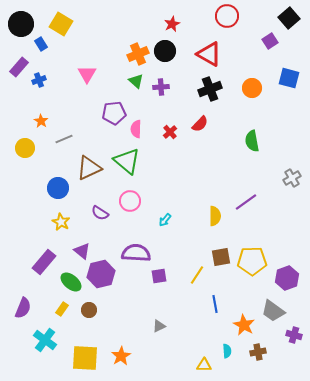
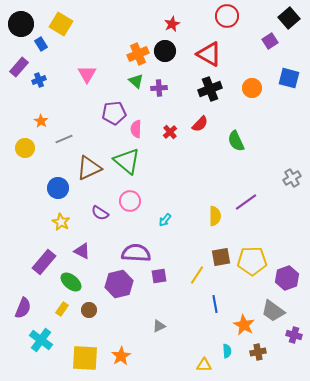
purple cross at (161, 87): moved 2 px left, 1 px down
green semicircle at (252, 141): moved 16 px left; rotated 15 degrees counterclockwise
purple triangle at (82, 251): rotated 12 degrees counterclockwise
purple hexagon at (101, 274): moved 18 px right, 10 px down
cyan cross at (45, 340): moved 4 px left
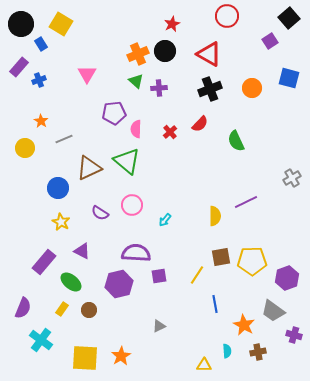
pink circle at (130, 201): moved 2 px right, 4 px down
purple line at (246, 202): rotated 10 degrees clockwise
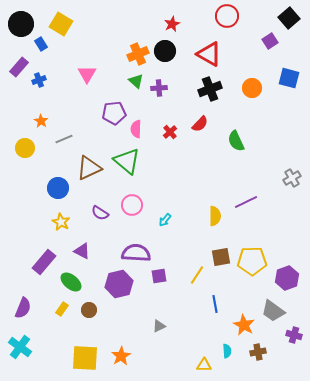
cyan cross at (41, 340): moved 21 px left, 7 px down
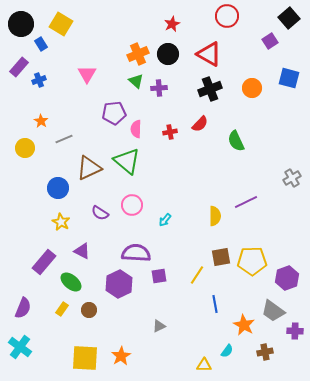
black circle at (165, 51): moved 3 px right, 3 px down
red cross at (170, 132): rotated 32 degrees clockwise
purple hexagon at (119, 284): rotated 12 degrees counterclockwise
purple cross at (294, 335): moved 1 px right, 4 px up; rotated 14 degrees counterclockwise
cyan semicircle at (227, 351): rotated 40 degrees clockwise
brown cross at (258, 352): moved 7 px right
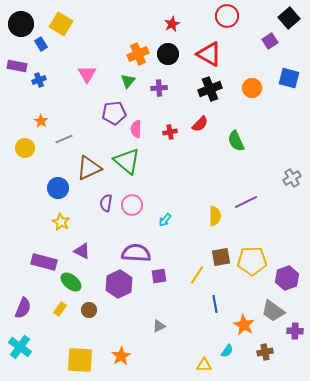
purple rectangle at (19, 67): moved 2 px left, 1 px up; rotated 60 degrees clockwise
green triangle at (136, 81): moved 8 px left; rotated 28 degrees clockwise
purple semicircle at (100, 213): moved 6 px right, 10 px up; rotated 66 degrees clockwise
purple rectangle at (44, 262): rotated 65 degrees clockwise
yellow rectangle at (62, 309): moved 2 px left
yellow square at (85, 358): moved 5 px left, 2 px down
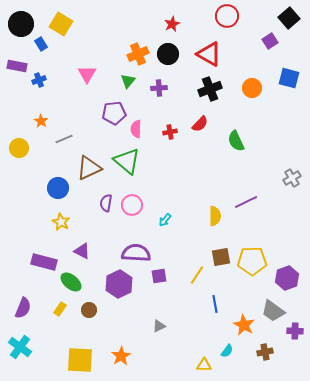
yellow circle at (25, 148): moved 6 px left
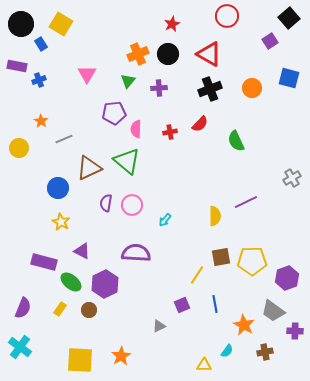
purple square at (159, 276): moved 23 px right, 29 px down; rotated 14 degrees counterclockwise
purple hexagon at (119, 284): moved 14 px left
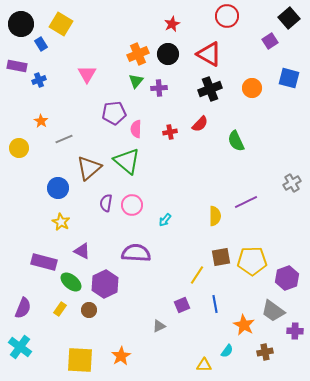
green triangle at (128, 81): moved 8 px right
brown triangle at (89, 168): rotated 16 degrees counterclockwise
gray cross at (292, 178): moved 5 px down
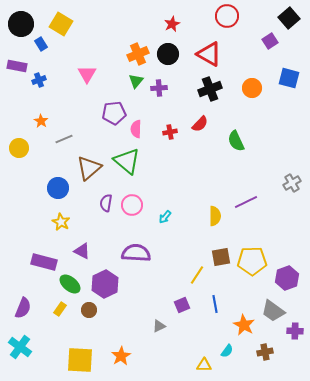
cyan arrow at (165, 220): moved 3 px up
green ellipse at (71, 282): moved 1 px left, 2 px down
